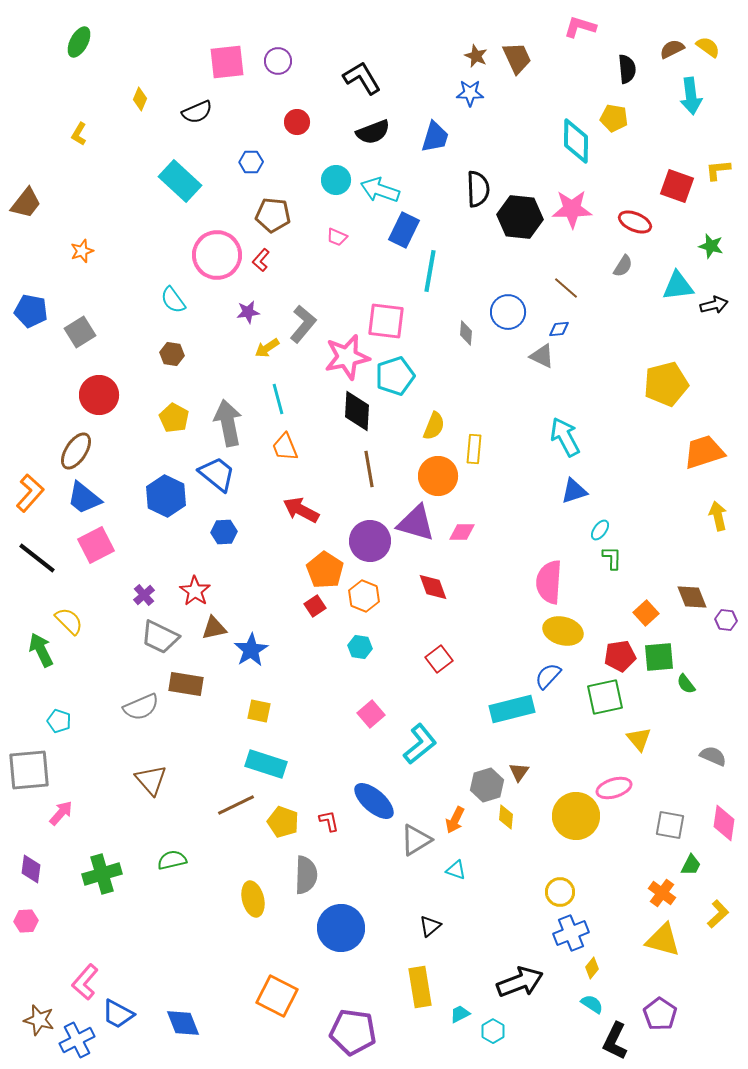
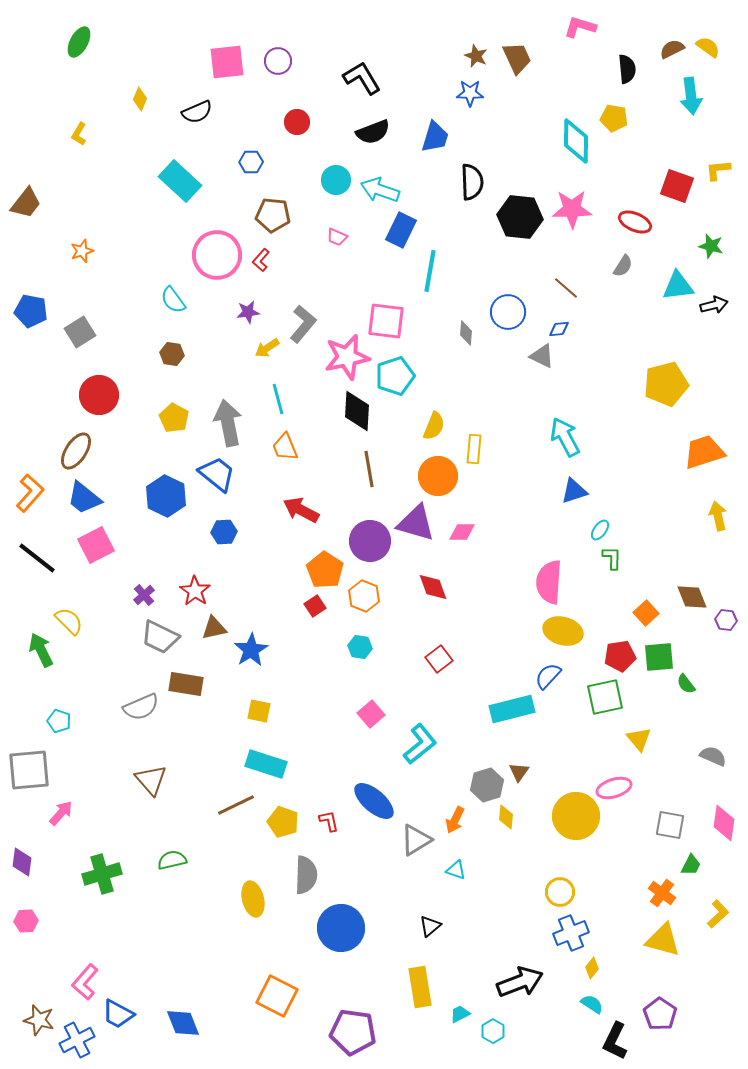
black semicircle at (478, 189): moved 6 px left, 7 px up
blue rectangle at (404, 230): moved 3 px left
purple diamond at (31, 869): moved 9 px left, 7 px up
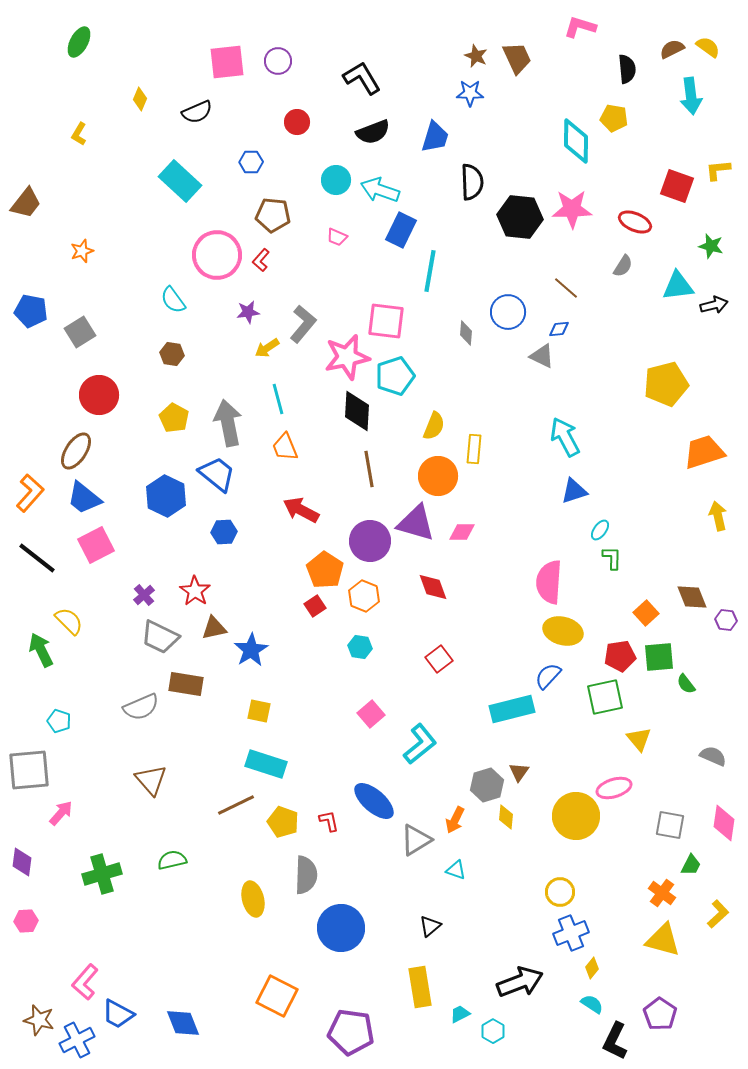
purple pentagon at (353, 1032): moved 2 px left
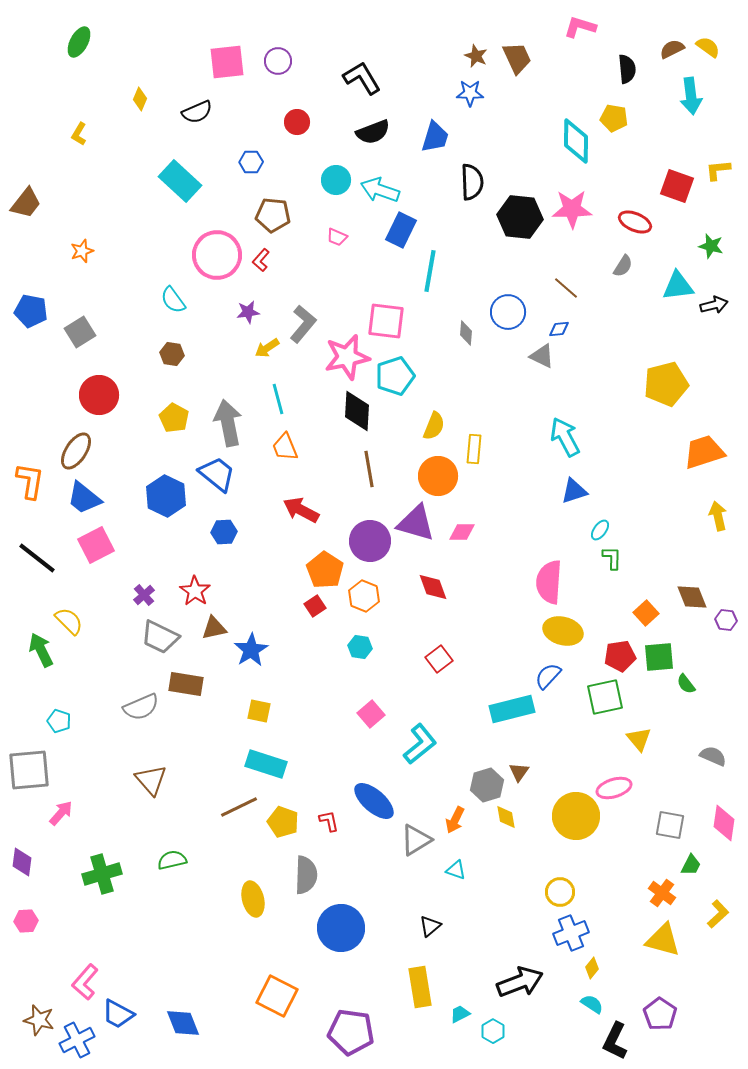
orange L-shape at (30, 493): moved 12 px up; rotated 33 degrees counterclockwise
brown line at (236, 805): moved 3 px right, 2 px down
yellow diamond at (506, 817): rotated 15 degrees counterclockwise
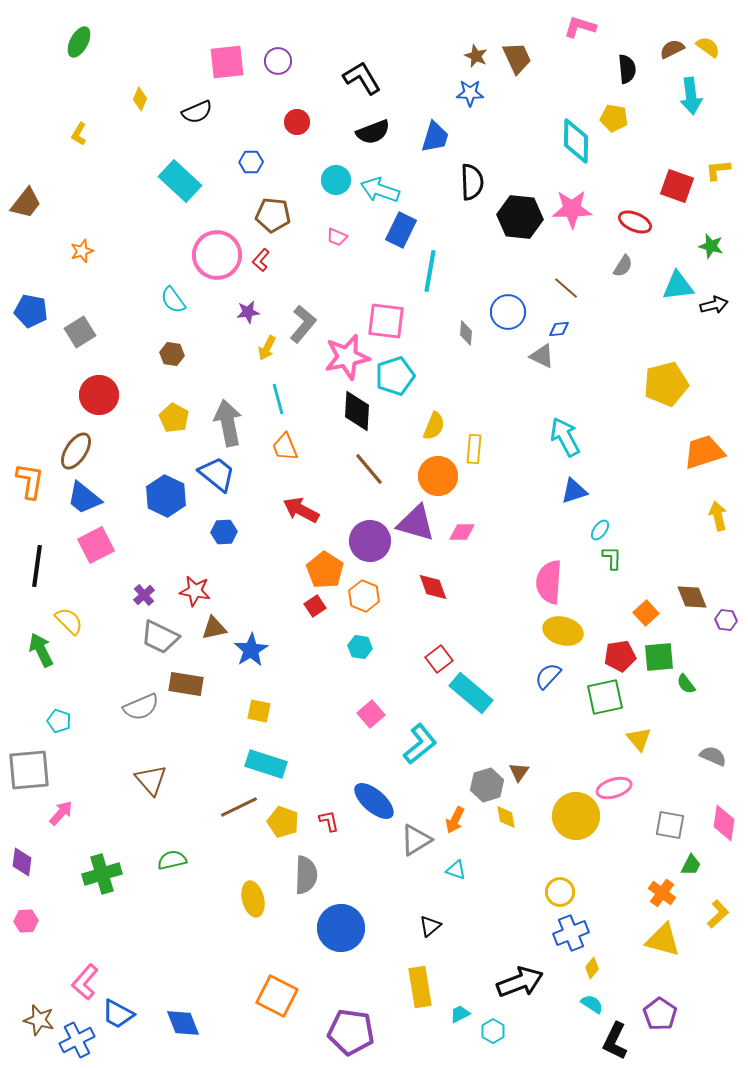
yellow arrow at (267, 348): rotated 30 degrees counterclockwise
brown line at (369, 469): rotated 30 degrees counterclockwise
black line at (37, 558): moved 8 px down; rotated 60 degrees clockwise
red star at (195, 591): rotated 24 degrees counterclockwise
cyan rectangle at (512, 709): moved 41 px left, 16 px up; rotated 54 degrees clockwise
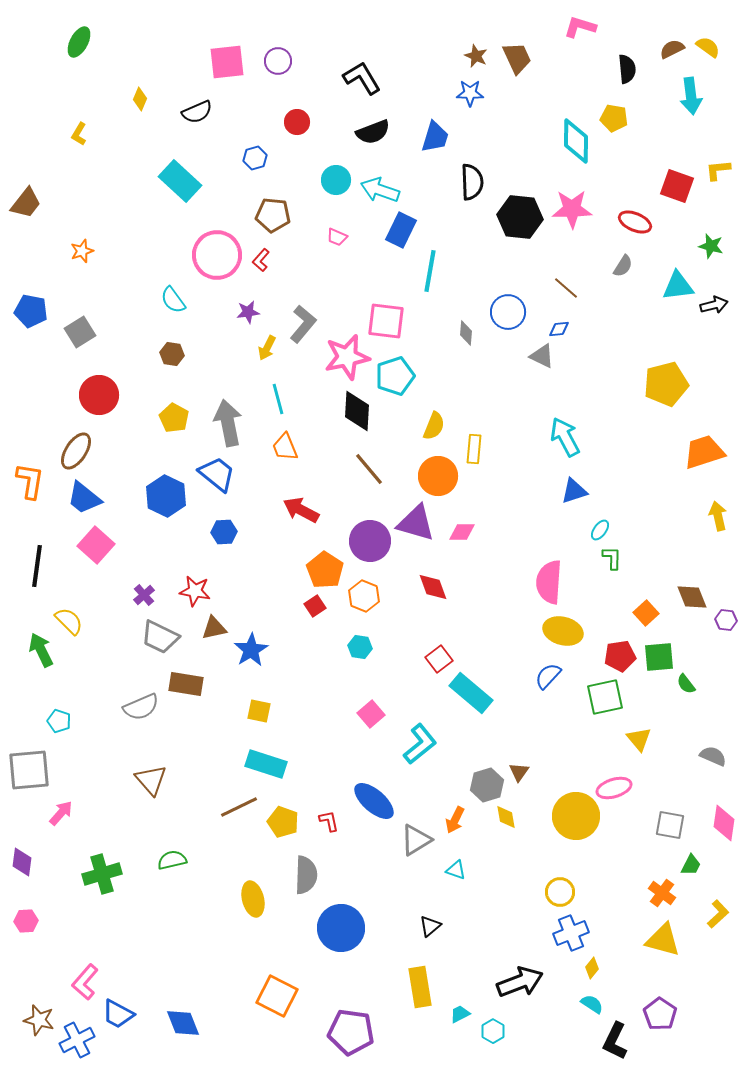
blue hexagon at (251, 162): moved 4 px right, 4 px up; rotated 15 degrees counterclockwise
pink square at (96, 545): rotated 21 degrees counterclockwise
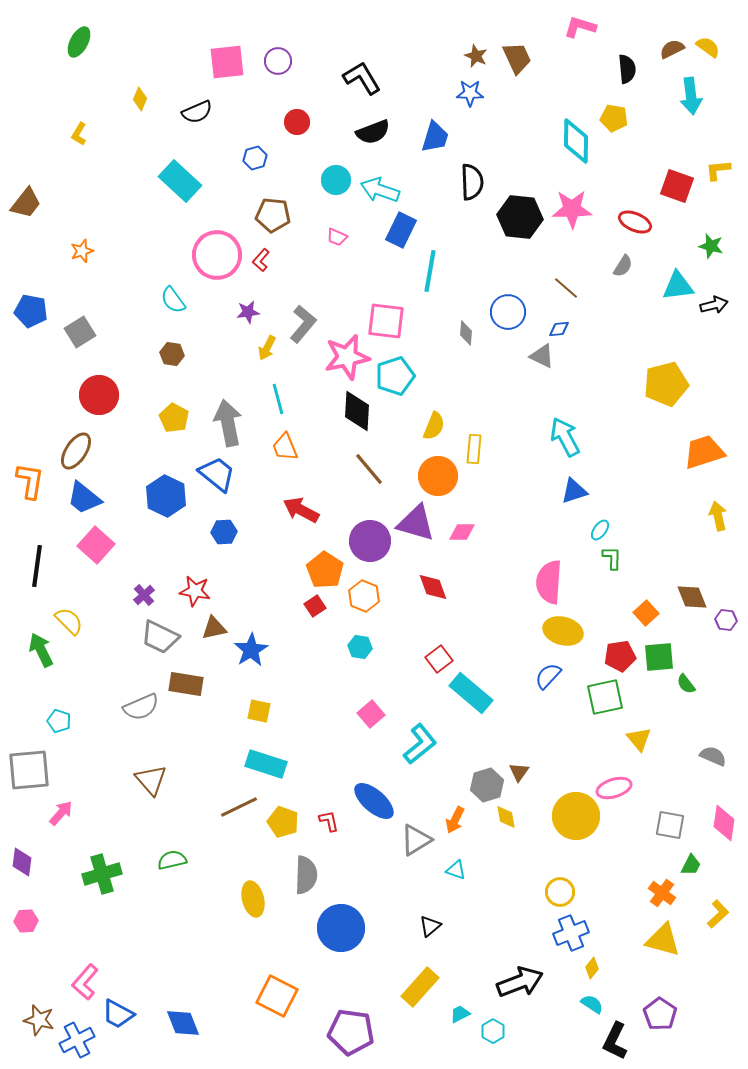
yellow rectangle at (420, 987): rotated 51 degrees clockwise
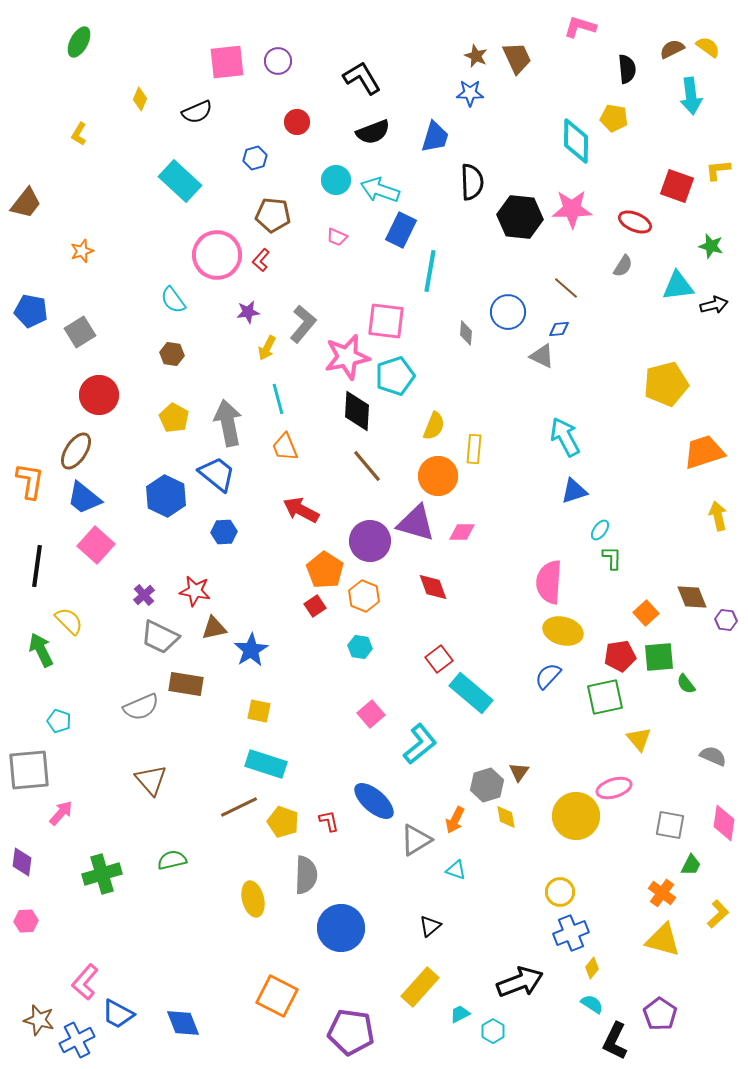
brown line at (369, 469): moved 2 px left, 3 px up
